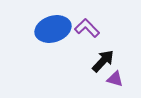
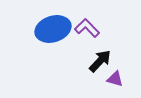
black arrow: moved 3 px left
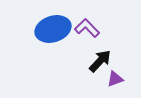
purple triangle: rotated 36 degrees counterclockwise
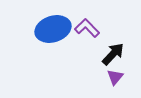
black arrow: moved 13 px right, 7 px up
purple triangle: moved 2 px up; rotated 30 degrees counterclockwise
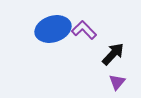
purple L-shape: moved 3 px left, 2 px down
purple triangle: moved 2 px right, 5 px down
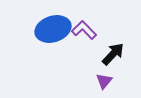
purple triangle: moved 13 px left, 1 px up
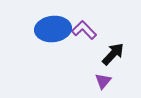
blue ellipse: rotated 12 degrees clockwise
purple triangle: moved 1 px left
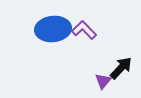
black arrow: moved 8 px right, 14 px down
